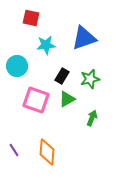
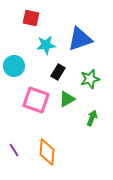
blue triangle: moved 4 px left, 1 px down
cyan circle: moved 3 px left
black rectangle: moved 4 px left, 4 px up
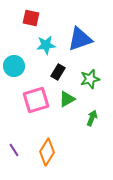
pink square: rotated 36 degrees counterclockwise
orange diamond: rotated 28 degrees clockwise
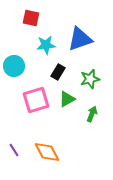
green arrow: moved 4 px up
orange diamond: rotated 60 degrees counterclockwise
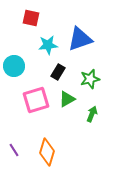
cyan star: moved 2 px right
orange diamond: rotated 44 degrees clockwise
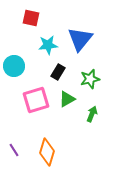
blue triangle: rotated 32 degrees counterclockwise
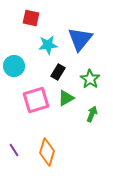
green star: rotated 24 degrees counterclockwise
green triangle: moved 1 px left, 1 px up
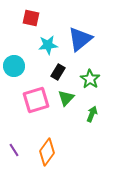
blue triangle: rotated 12 degrees clockwise
green triangle: rotated 18 degrees counterclockwise
orange diamond: rotated 20 degrees clockwise
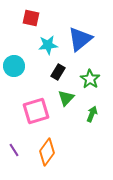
pink square: moved 11 px down
